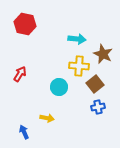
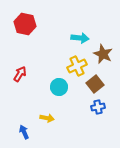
cyan arrow: moved 3 px right, 1 px up
yellow cross: moved 2 px left; rotated 30 degrees counterclockwise
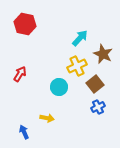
cyan arrow: rotated 54 degrees counterclockwise
blue cross: rotated 16 degrees counterclockwise
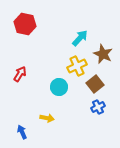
blue arrow: moved 2 px left
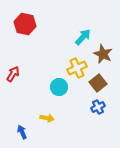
cyan arrow: moved 3 px right, 1 px up
yellow cross: moved 2 px down
red arrow: moved 7 px left
brown square: moved 3 px right, 1 px up
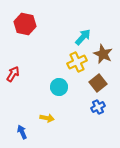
yellow cross: moved 6 px up
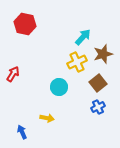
brown star: rotated 30 degrees clockwise
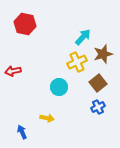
red arrow: moved 3 px up; rotated 133 degrees counterclockwise
